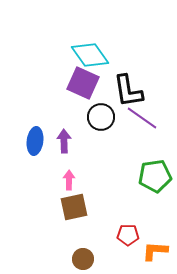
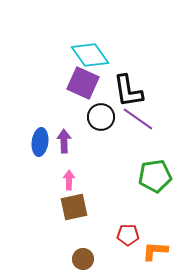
purple line: moved 4 px left, 1 px down
blue ellipse: moved 5 px right, 1 px down
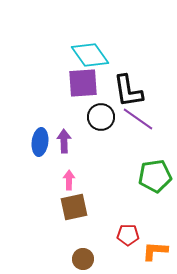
purple square: rotated 28 degrees counterclockwise
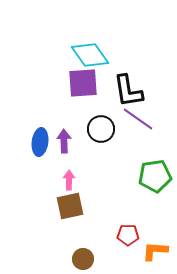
black circle: moved 12 px down
brown square: moved 4 px left, 1 px up
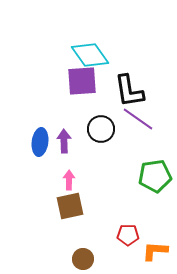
purple square: moved 1 px left, 2 px up
black L-shape: moved 1 px right
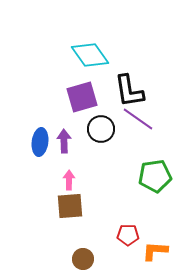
purple square: moved 16 px down; rotated 12 degrees counterclockwise
brown square: rotated 8 degrees clockwise
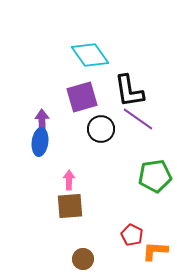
purple arrow: moved 22 px left, 20 px up
red pentagon: moved 4 px right; rotated 25 degrees clockwise
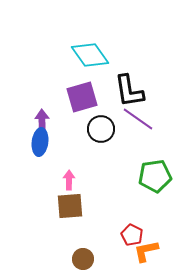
orange L-shape: moved 9 px left; rotated 16 degrees counterclockwise
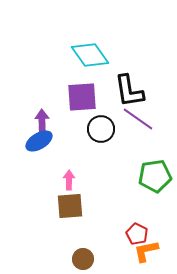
purple square: rotated 12 degrees clockwise
blue ellipse: moved 1 px left, 1 px up; rotated 52 degrees clockwise
red pentagon: moved 5 px right, 1 px up
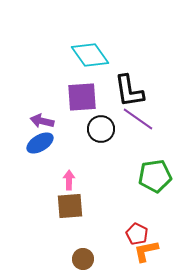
purple arrow: rotated 75 degrees counterclockwise
blue ellipse: moved 1 px right, 2 px down
